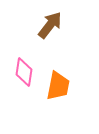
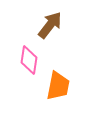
pink diamond: moved 5 px right, 12 px up
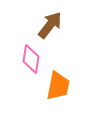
pink diamond: moved 2 px right, 1 px up
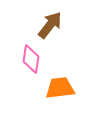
orange trapezoid: moved 2 px right, 2 px down; rotated 108 degrees counterclockwise
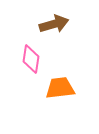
brown arrow: moved 4 px right, 1 px up; rotated 36 degrees clockwise
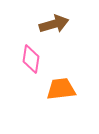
orange trapezoid: moved 1 px right, 1 px down
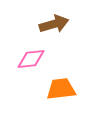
pink diamond: rotated 76 degrees clockwise
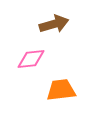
orange trapezoid: moved 1 px down
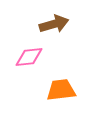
pink diamond: moved 2 px left, 2 px up
